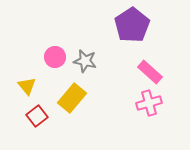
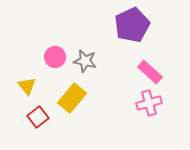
purple pentagon: rotated 8 degrees clockwise
red square: moved 1 px right, 1 px down
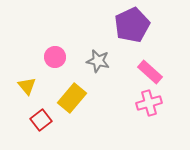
gray star: moved 13 px right
red square: moved 3 px right, 3 px down
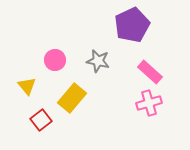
pink circle: moved 3 px down
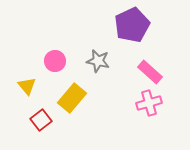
pink circle: moved 1 px down
